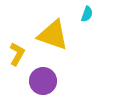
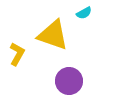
cyan semicircle: moved 3 px left, 1 px up; rotated 42 degrees clockwise
purple circle: moved 26 px right
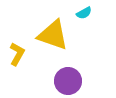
purple circle: moved 1 px left
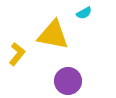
yellow triangle: rotated 8 degrees counterclockwise
yellow L-shape: rotated 10 degrees clockwise
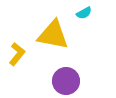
purple circle: moved 2 px left
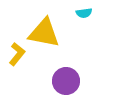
cyan semicircle: rotated 21 degrees clockwise
yellow triangle: moved 9 px left, 2 px up
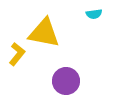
cyan semicircle: moved 10 px right, 1 px down
